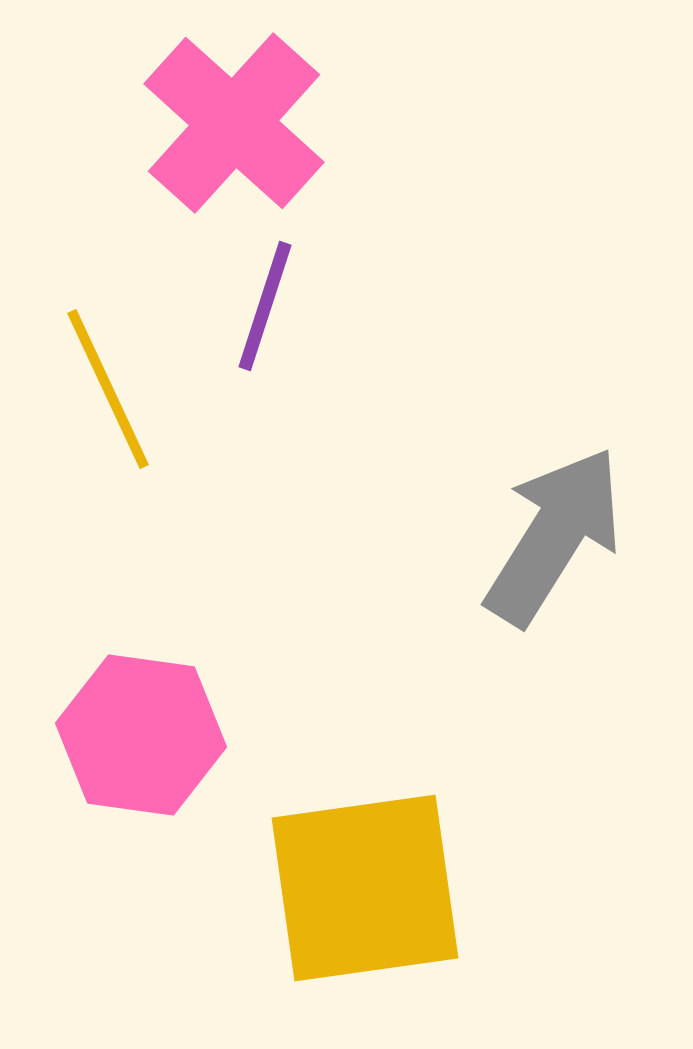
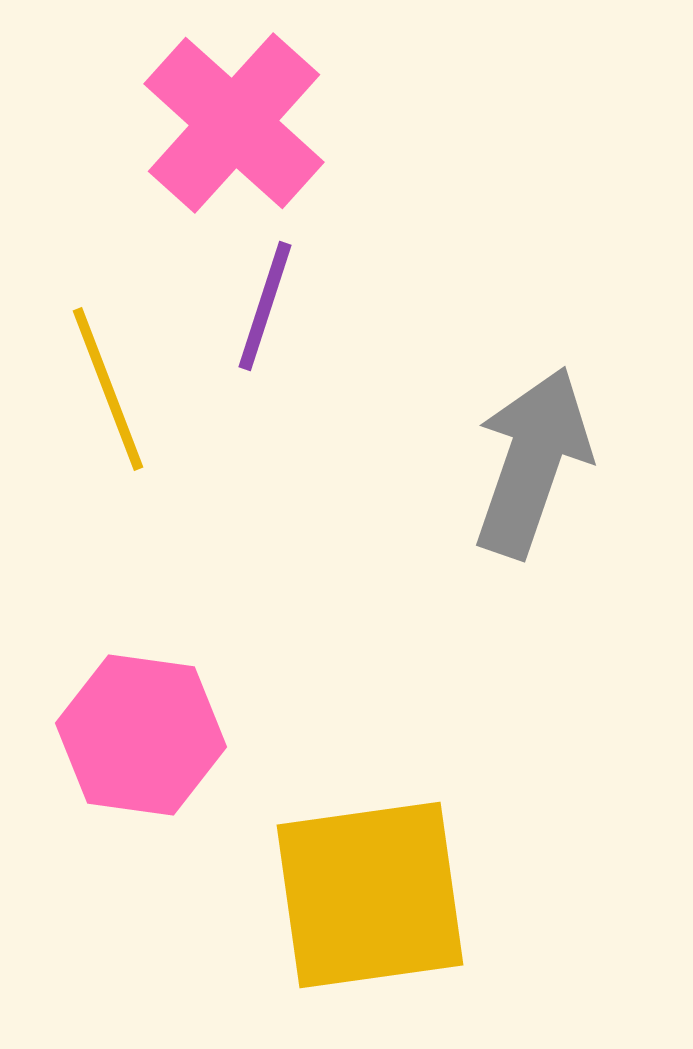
yellow line: rotated 4 degrees clockwise
gray arrow: moved 22 px left, 74 px up; rotated 13 degrees counterclockwise
yellow square: moved 5 px right, 7 px down
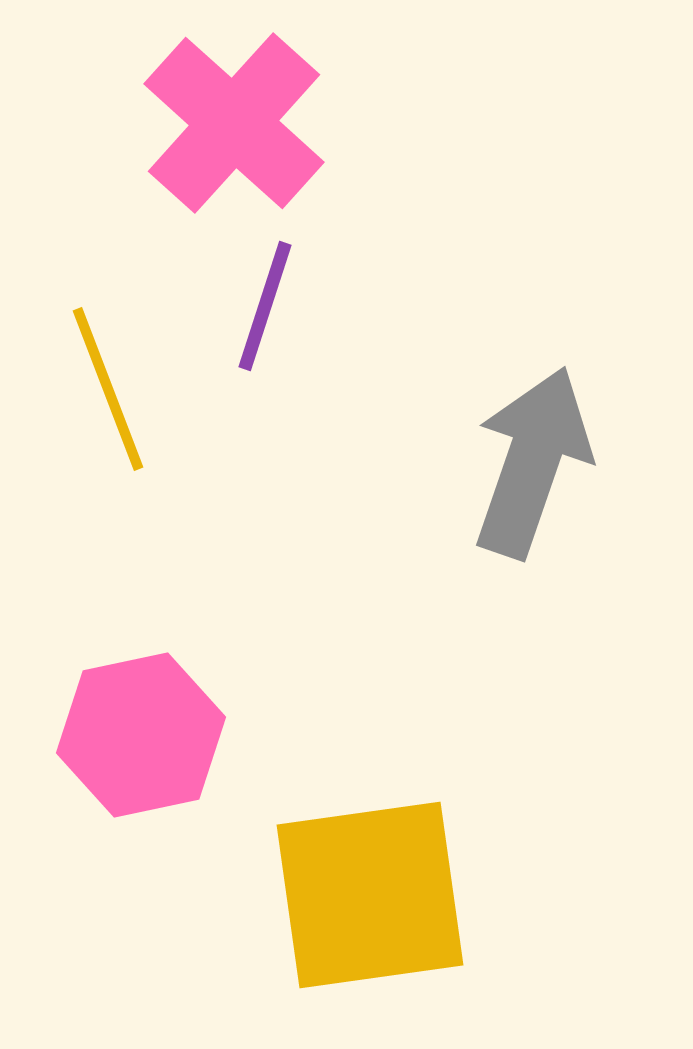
pink hexagon: rotated 20 degrees counterclockwise
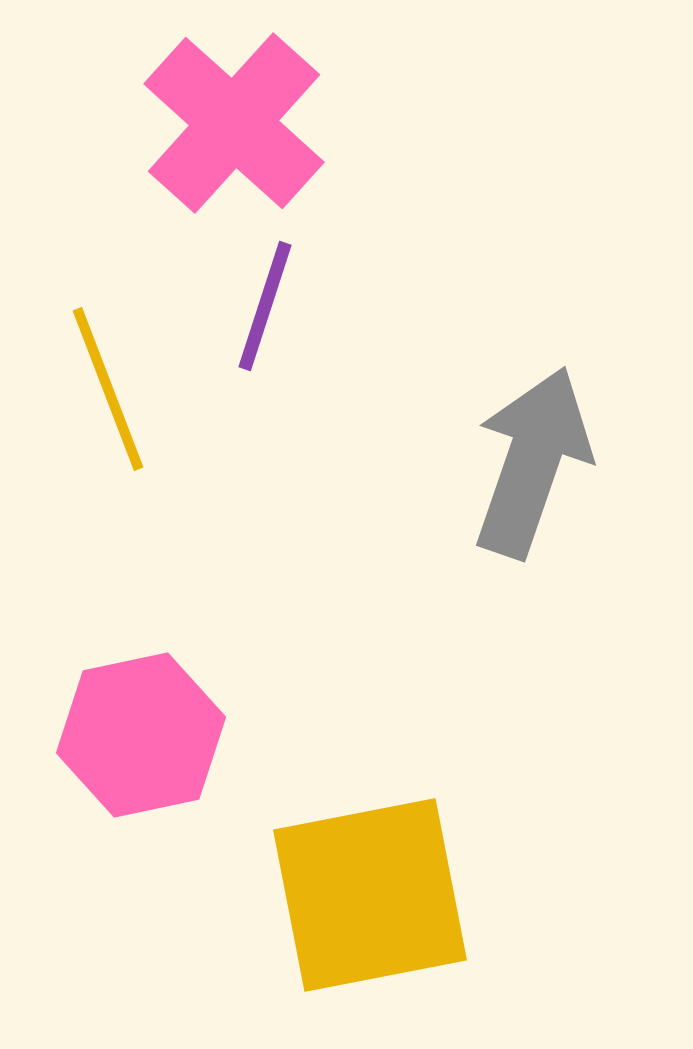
yellow square: rotated 3 degrees counterclockwise
